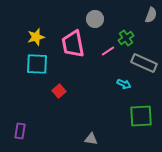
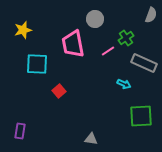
yellow star: moved 13 px left, 7 px up
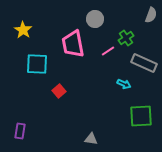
yellow star: rotated 24 degrees counterclockwise
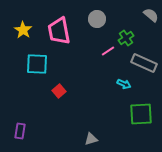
gray semicircle: rotated 70 degrees counterclockwise
gray circle: moved 2 px right
pink trapezoid: moved 14 px left, 13 px up
green square: moved 2 px up
gray triangle: rotated 24 degrees counterclockwise
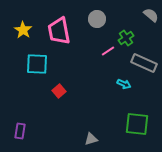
green square: moved 4 px left, 10 px down; rotated 10 degrees clockwise
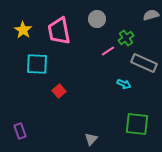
gray semicircle: rotated 56 degrees counterclockwise
purple rectangle: rotated 28 degrees counterclockwise
gray triangle: rotated 32 degrees counterclockwise
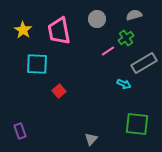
gray semicircle: moved 17 px left
gray rectangle: rotated 55 degrees counterclockwise
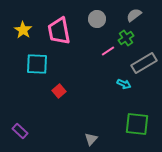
gray semicircle: rotated 21 degrees counterclockwise
purple rectangle: rotated 28 degrees counterclockwise
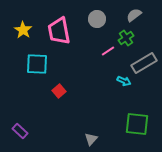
cyan arrow: moved 3 px up
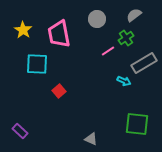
pink trapezoid: moved 3 px down
gray triangle: rotated 48 degrees counterclockwise
